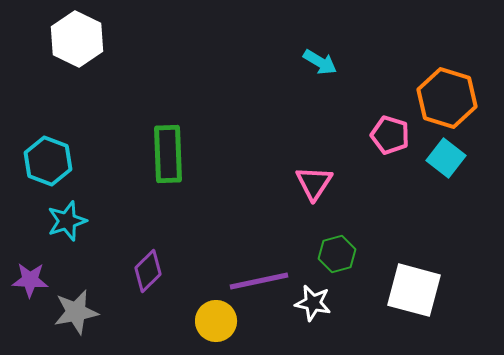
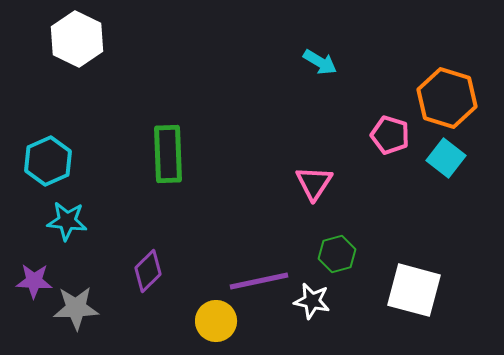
cyan hexagon: rotated 15 degrees clockwise
cyan star: rotated 24 degrees clockwise
purple star: moved 4 px right, 1 px down
white star: moved 1 px left, 2 px up
gray star: moved 4 px up; rotated 9 degrees clockwise
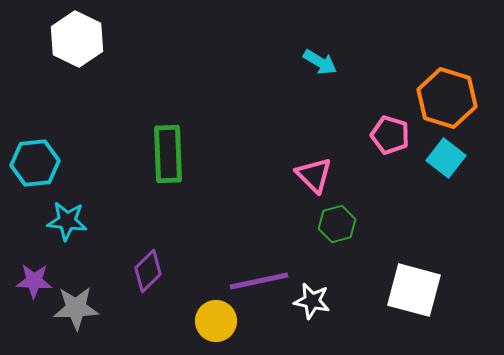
cyan hexagon: moved 13 px left, 2 px down; rotated 18 degrees clockwise
pink triangle: moved 8 px up; rotated 18 degrees counterclockwise
green hexagon: moved 30 px up
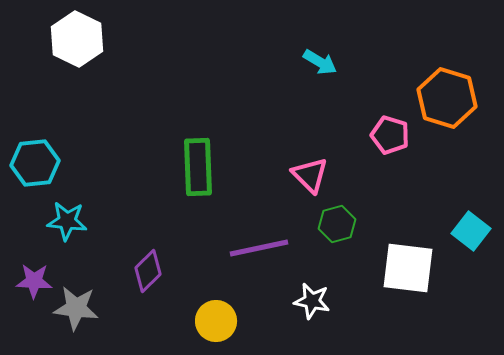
green rectangle: moved 30 px right, 13 px down
cyan square: moved 25 px right, 73 px down
pink triangle: moved 4 px left
purple line: moved 33 px up
white square: moved 6 px left, 22 px up; rotated 8 degrees counterclockwise
gray star: rotated 9 degrees clockwise
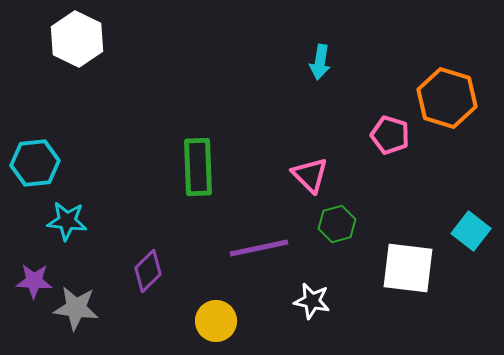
cyan arrow: rotated 68 degrees clockwise
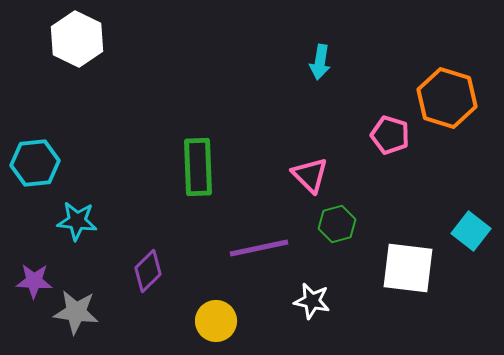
cyan star: moved 10 px right
gray star: moved 4 px down
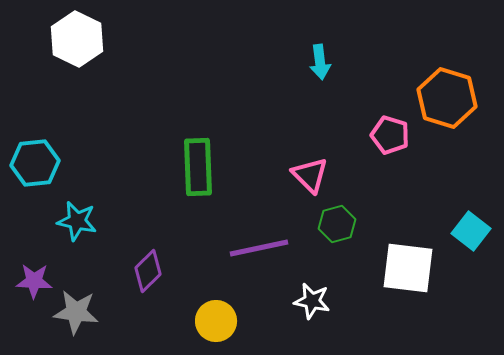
cyan arrow: rotated 16 degrees counterclockwise
cyan star: rotated 6 degrees clockwise
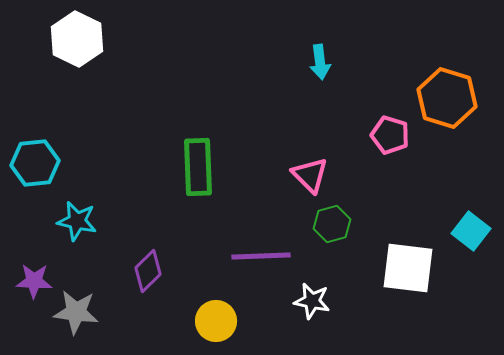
green hexagon: moved 5 px left
purple line: moved 2 px right, 8 px down; rotated 10 degrees clockwise
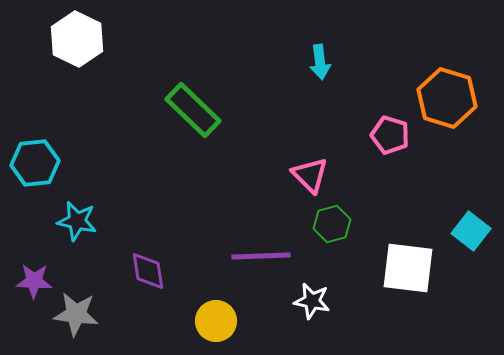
green rectangle: moved 5 px left, 57 px up; rotated 44 degrees counterclockwise
purple diamond: rotated 54 degrees counterclockwise
gray star: moved 2 px down
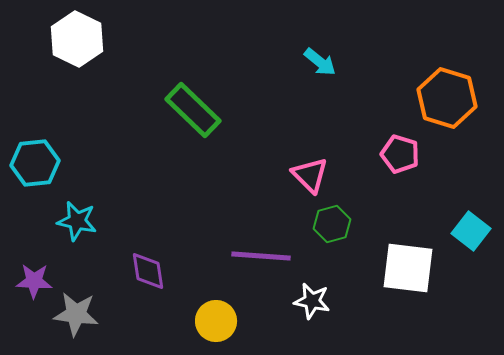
cyan arrow: rotated 44 degrees counterclockwise
pink pentagon: moved 10 px right, 19 px down
purple line: rotated 6 degrees clockwise
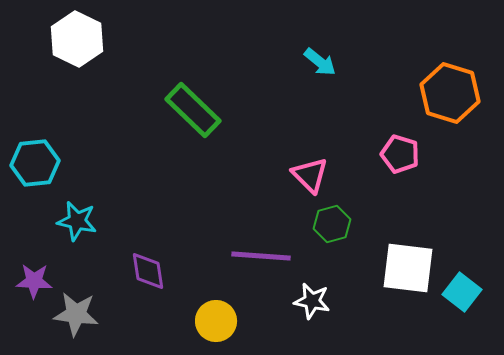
orange hexagon: moved 3 px right, 5 px up
cyan square: moved 9 px left, 61 px down
